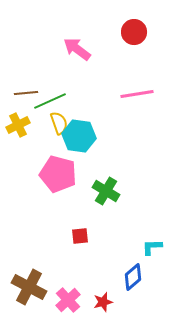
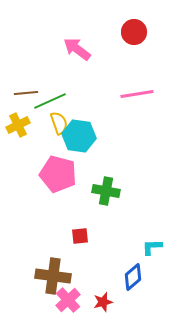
green cross: rotated 20 degrees counterclockwise
brown cross: moved 24 px right, 11 px up; rotated 20 degrees counterclockwise
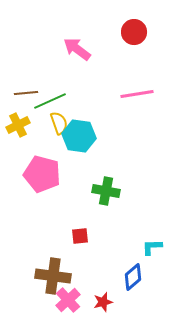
pink pentagon: moved 16 px left
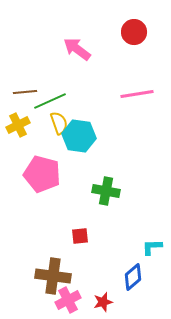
brown line: moved 1 px left, 1 px up
pink cross: rotated 15 degrees clockwise
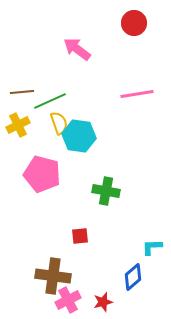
red circle: moved 9 px up
brown line: moved 3 px left
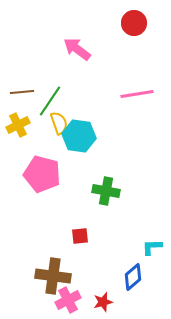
green line: rotated 32 degrees counterclockwise
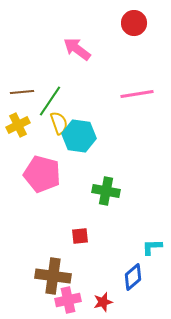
pink cross: rotated 15 degrees clockwise
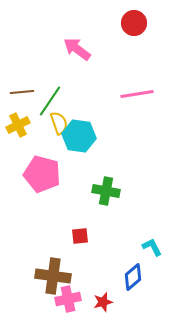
cyan L-shape: rotated 65 degrees clockwise
pink cross: moved 1 px up
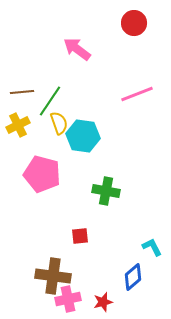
pink line: rotated 12 degrees counterclockwise
cyan hexagon: moved 4 px right
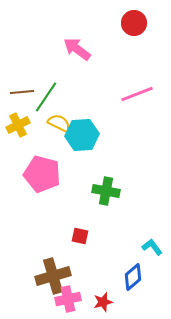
green line: moved 4 px left, 4 px up
yellow semicircle: rotated 45 degrees counterclockwise
cyan hexagon: moved 1 px left, 1 px up; rotated 12 degrees counterclockwise
red square: rotated 18 degrees clockwise
cyan L-shape: rotated 10 degrees counterclockwise
brown cross: rotated 24 degrees counterclockwise
